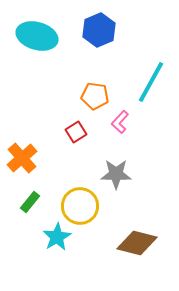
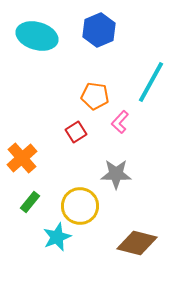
cyan star: rotated 8 degrees clockwise
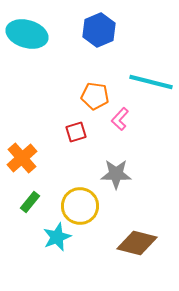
cyan ellipse: moved 10 px left, 2 px up
cyan line: rotated 75 degrees clockwise
pink L-shape: moved 3 px up
red square: rotated 15 degrees clockwise
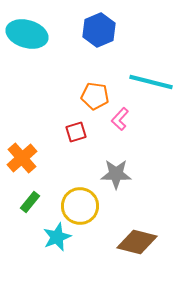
brown diamond: moved 1 px up
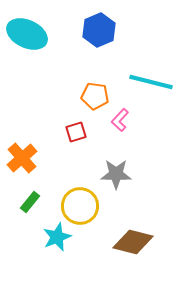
cyan ellipse: rotated 9 degrees clockwise
pink L-shape: moved 1 px down
brown diamond: moved 4 px left
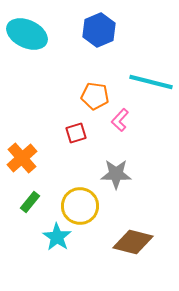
red square: moved 1 px down
cyan star: rotated 16 degrees counterclockwise
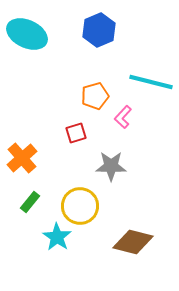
orange pentagon: rotated 24 degrees counterclockwise
pink L-shape: moved 3 px right, 3 px up
gray star: moved 5 px left, 8 px up
